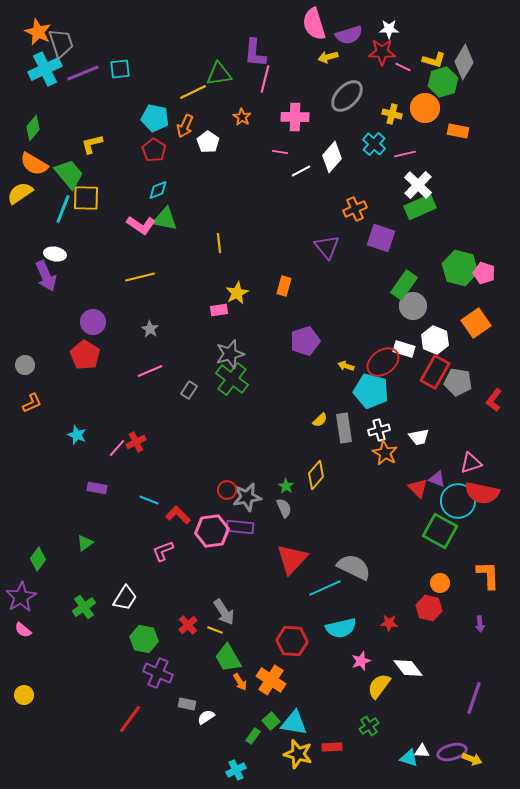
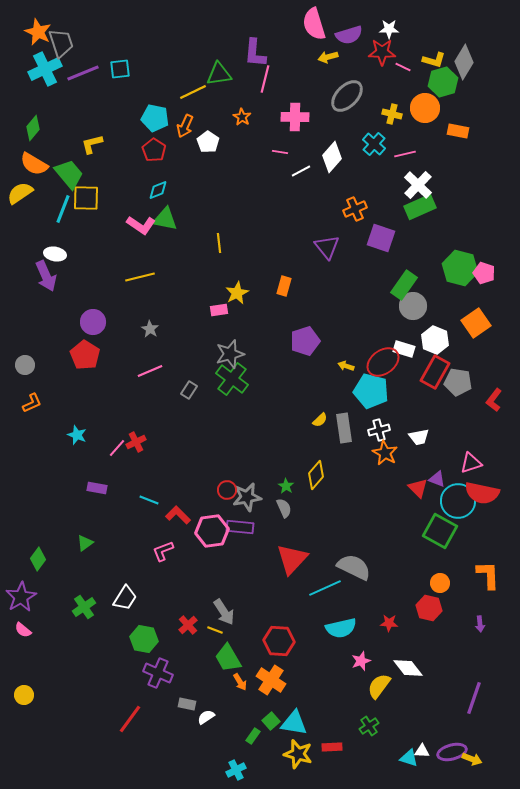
red hexagon at (292, 641): moved 13 px left
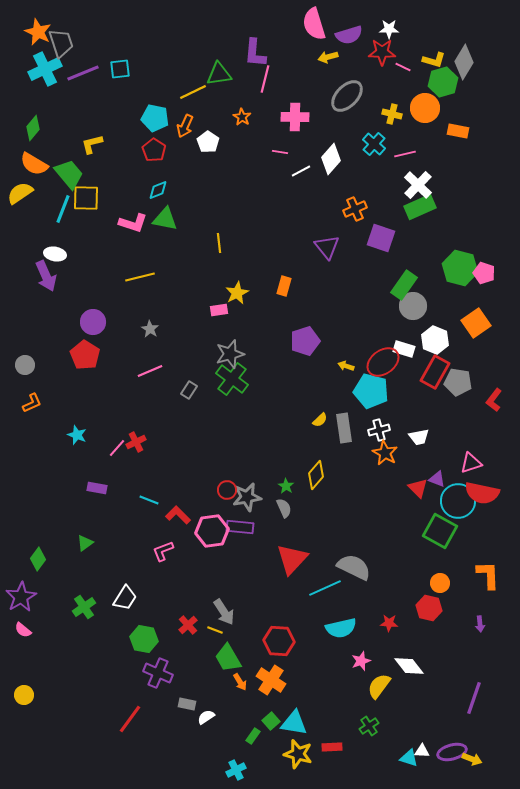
white diamond at (332, 157): moved 1 px left, 2 px down
pink L-shape at (141, 225): moved 8 px left, 2 px up; rotated 16 degrees counterclockwise
white diamond at (408, 668): moved 1 px right, 2 px up
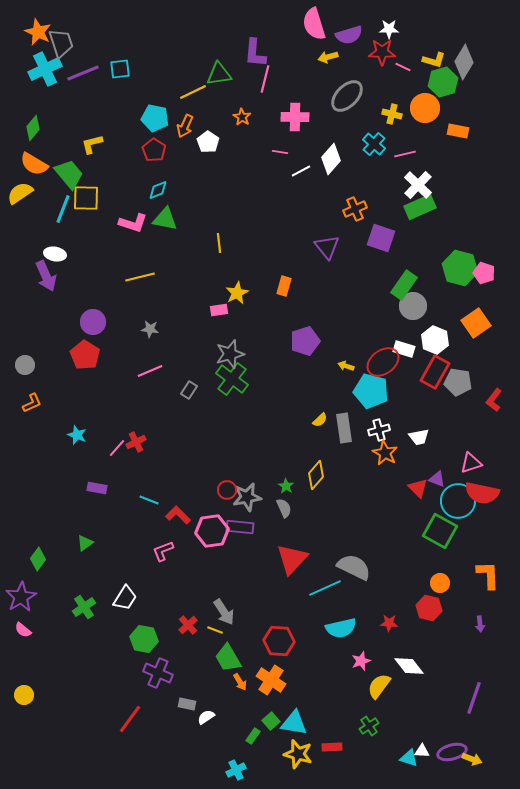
gray star at (150, 329): rotated 24 degrees counterclockwise
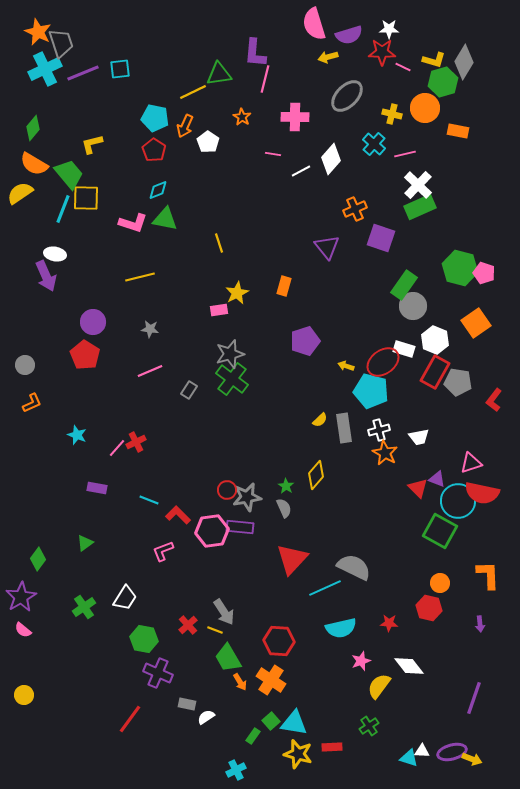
pink line at (280, 152): moved 7 px left, 2 px down
yellow line at (219, 243): rotated 12 degrees counterclockwise
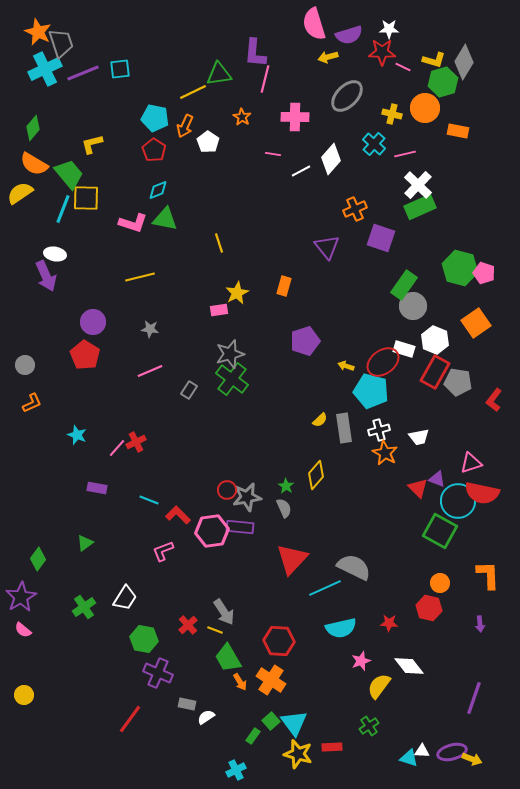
cyan triangle at (294, 723): rotated 44 degrees clockwise
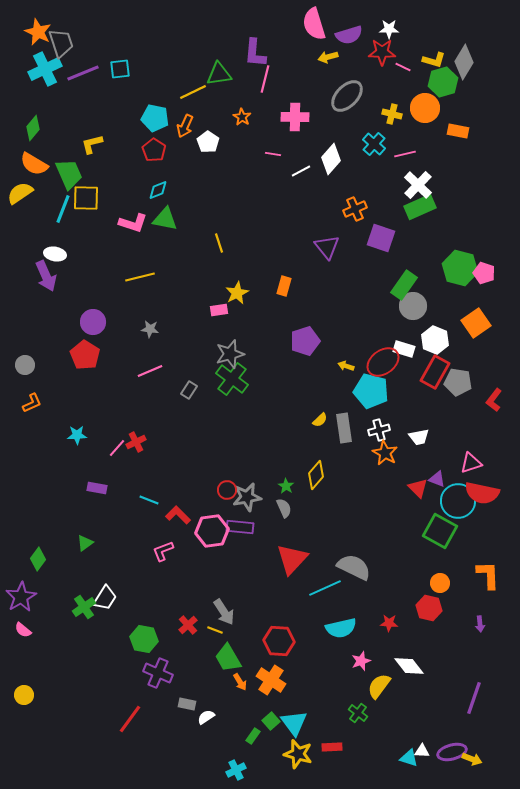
green trapezoid at (69, 174): rotated 16 degrees clockwise
cyan star at (77, 435): rotated 24 degrees counterclockwise
white trapezoid at (125, 598): moved 20 px left
green cross at (369, 726): moved 11 px left, 13 px up; rotated 18 degrees counterclockwise
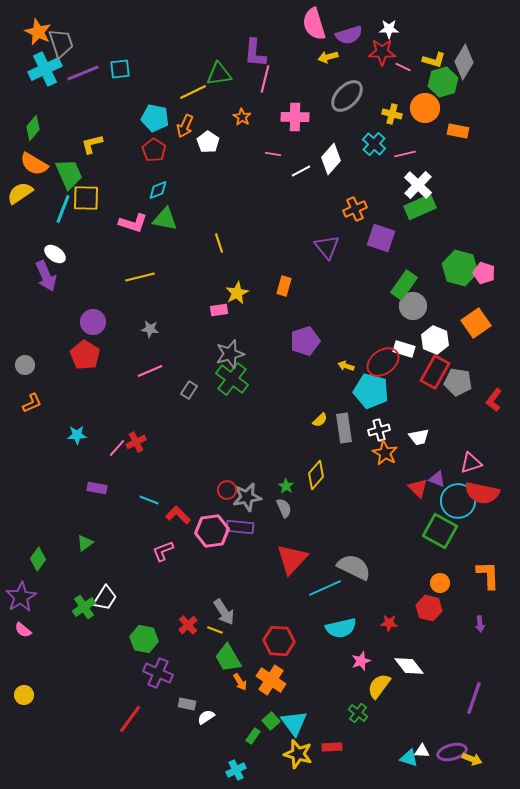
white ellipse at (55, 254): rotated 25 degrees clockwise
